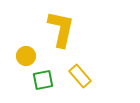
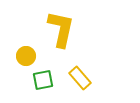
yellow rectangle: moved 2 px down
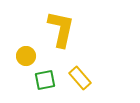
green square: moved 2 px right
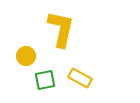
yellow rectangle: rotated 20 degrees counterclockwise
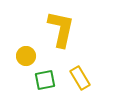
yellow rectangle: rotated 30 degrees clockwise
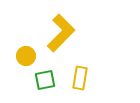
yellow L-shape: moved 4 px down; rotated 33 degrees clockwise
yellow rectangle: rotated 40 degrees clockwise
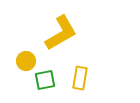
yellow L-shape: rotated 15 degrees clockwise
yellow circle: moved 5 px down
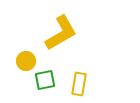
yellow rectangle: moved 1 px left, 6 px down
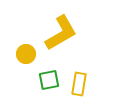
yellow circle: moved 7 px up
green square: moved 4 px right
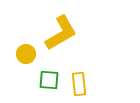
green square: rotated 15 degrees clockwise
yellow rectangle: rotated 15 degrees counterclockwise
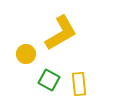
green square: rotated 25 degrees clockwise
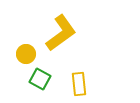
yellow L-shape: rotated 6 degrees counterclockwise
green square: moved 9 px left, 1 px up
